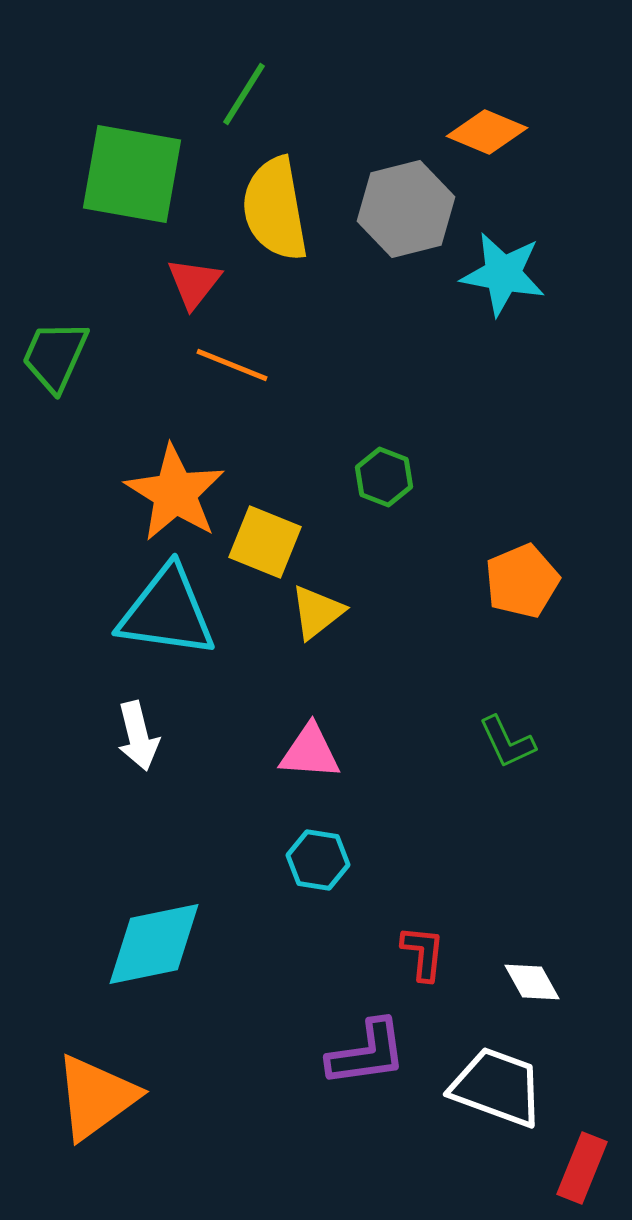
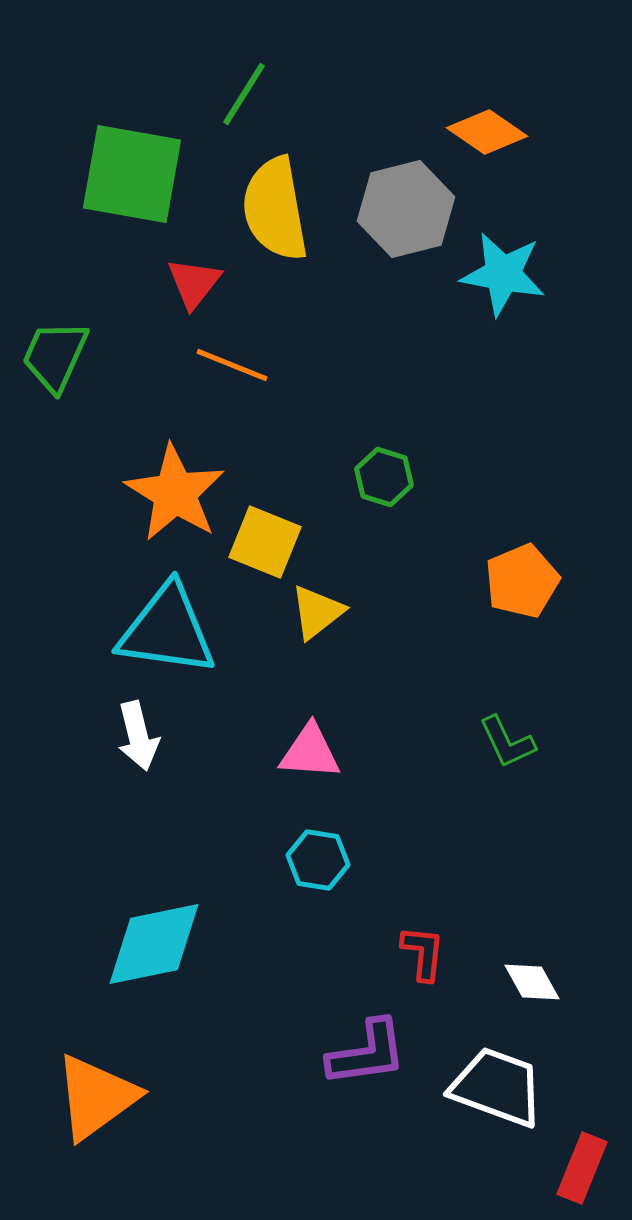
orange diamond: rotated 12 degrees clockwise
green hexagon: rotated 4 degrees counterclockwise
cyan triangle: moved 18 px down
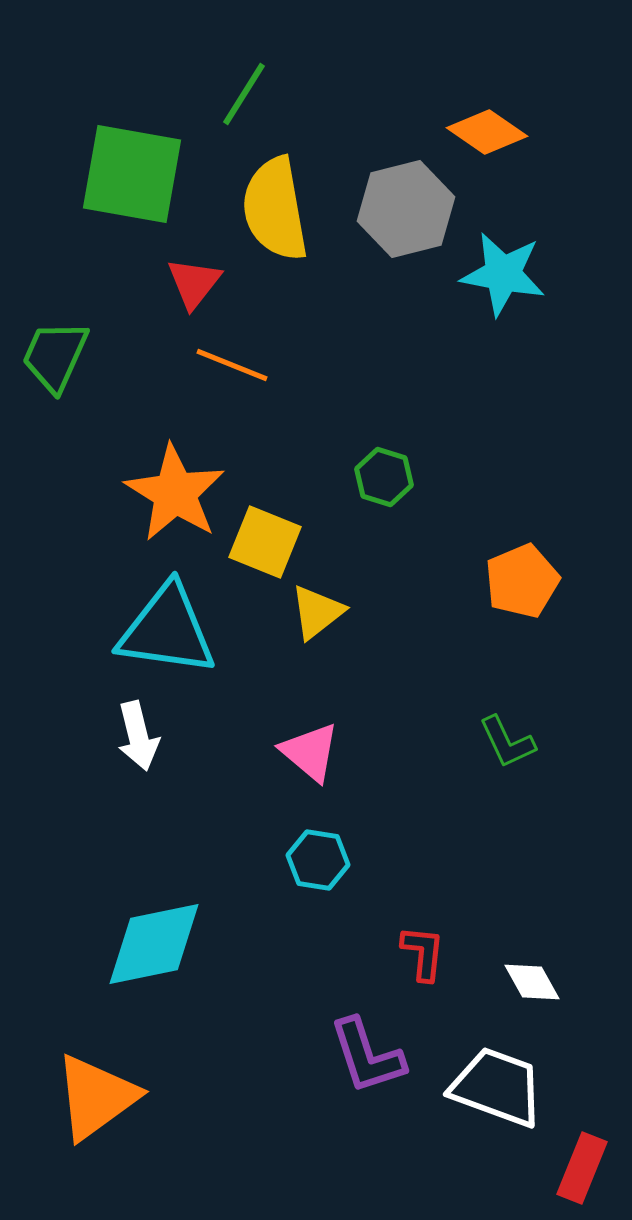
pink triangle: rotated 36 degrees clockwise
purple L-shape: moved 3 px down; rotated 80 degrees clockwise
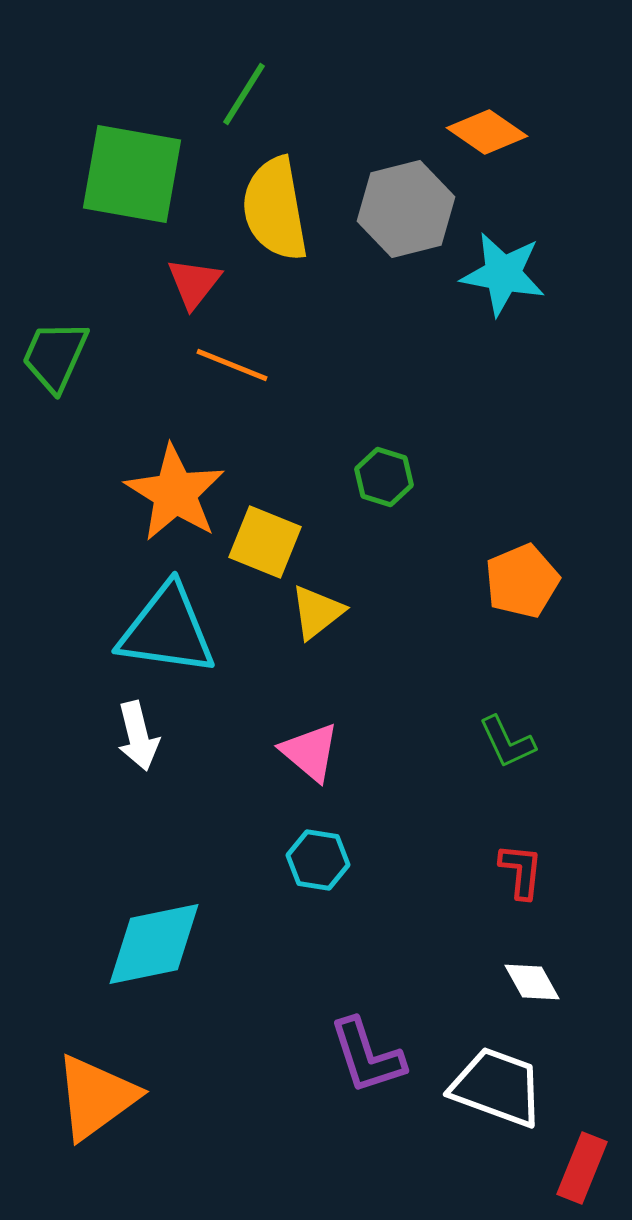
red L-shape: moved 98 px right, 82 px up
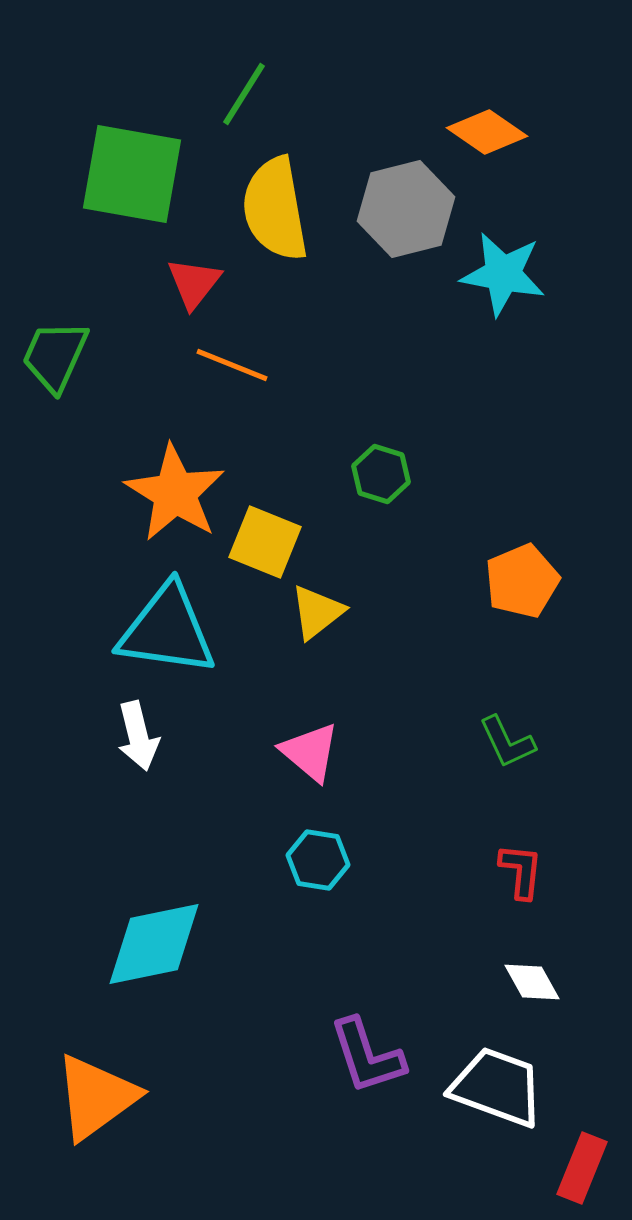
green hexagon: moved 3 px left, 3 px up
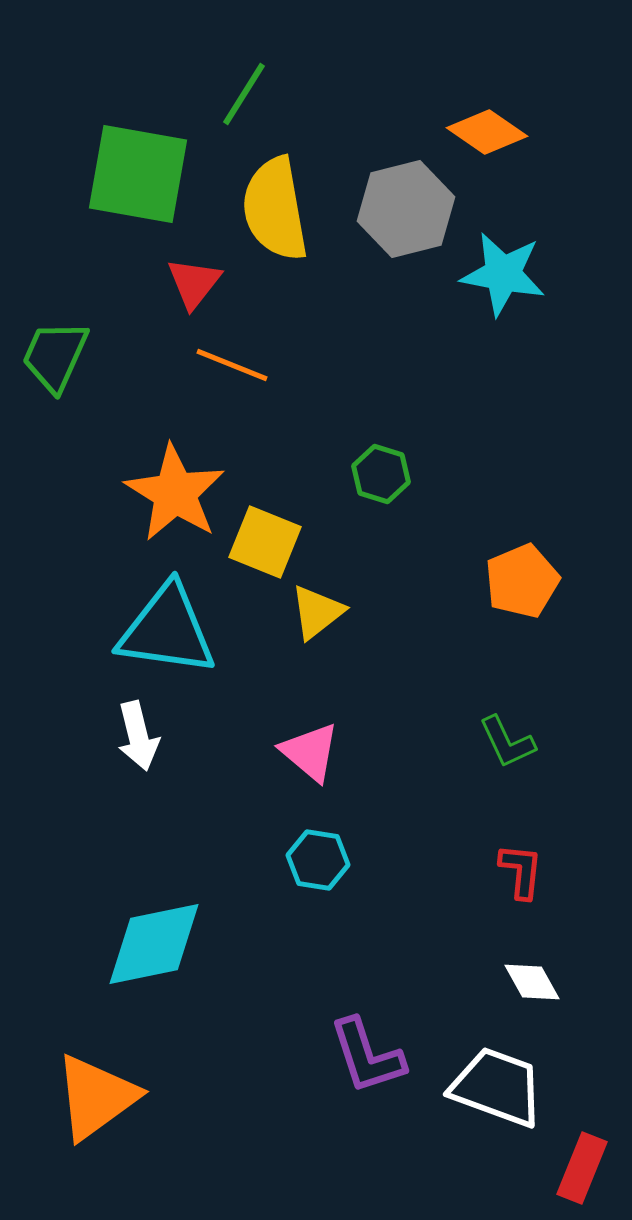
green square: moved 6 px right
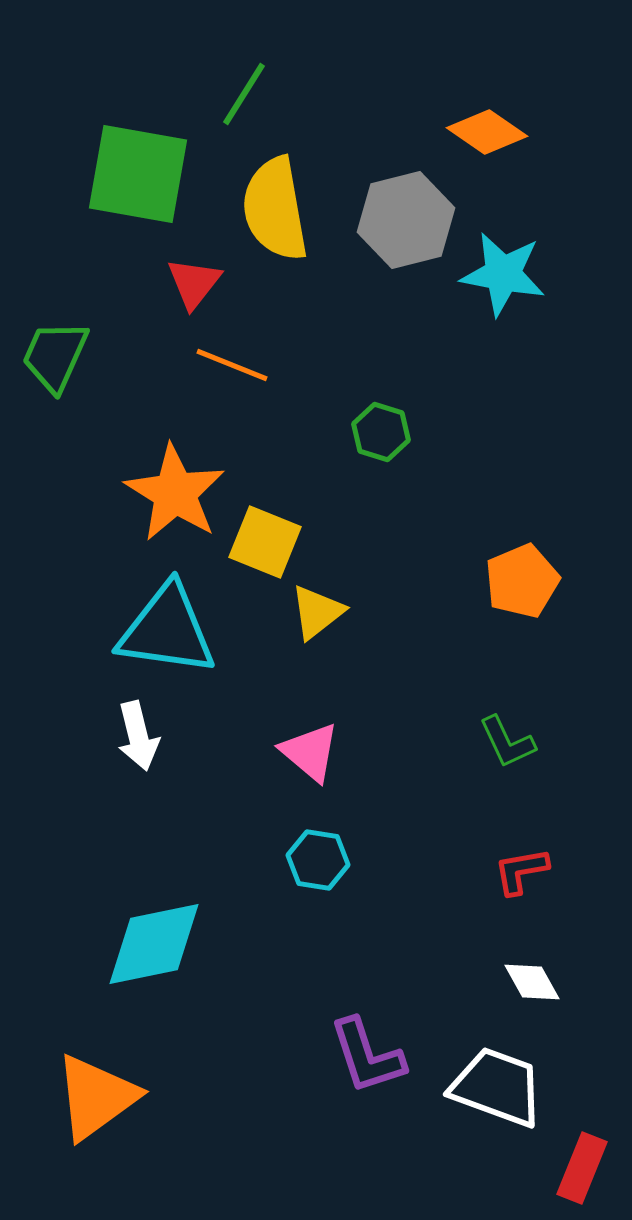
gray hexagon: moved 11 px down
green hexagon: moved 42 px up
red L-shape: rotated 106 degrees counterclockwise
